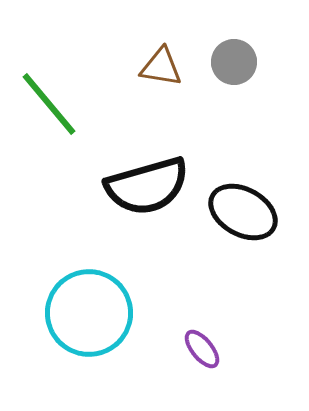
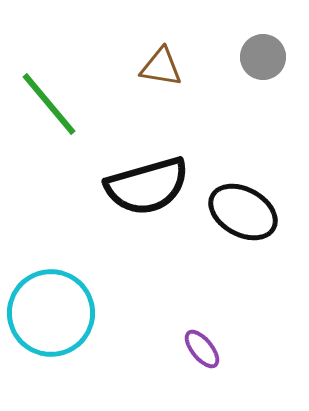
gray circle: moved 29 px right, 5 px up
cyan circle: moved 38 px left
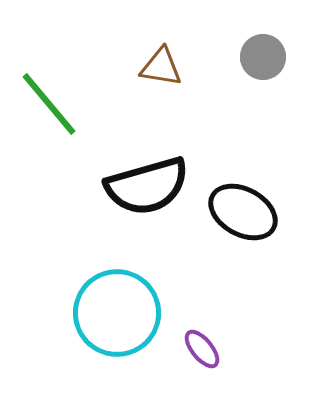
cyan circle: moved 66 px right
